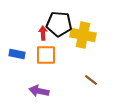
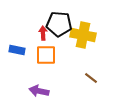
blue rectangle: moved 4 px up
brown line: moved 2 px up
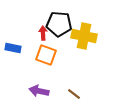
yellow cross: moved 1 px right, 1 px down
blue rectangle: moved 4 px left, 2 px up
orange square: rotated 20 degrees clockwise
brown line: moved 17 px left, 16 px down
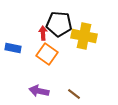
orange square: moved 1 px right, 1 px up; rotated 15 degrees clockwise
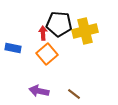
yellow cross: moved 1 px right, 5 px up; rotated 25 degrees counterclockwise
orange square: rotated 15 degrees clockwise
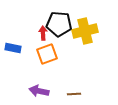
orange square: rotated 20 degrees clockwise
brown line: rotated 40 degrees counterclockwise
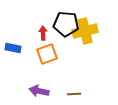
black pentagon: moved 7 px right
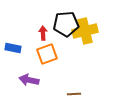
black pentagon: rotated 10 degrees counterclockwise
purple arrow: moved 10 px left, 11 px up
